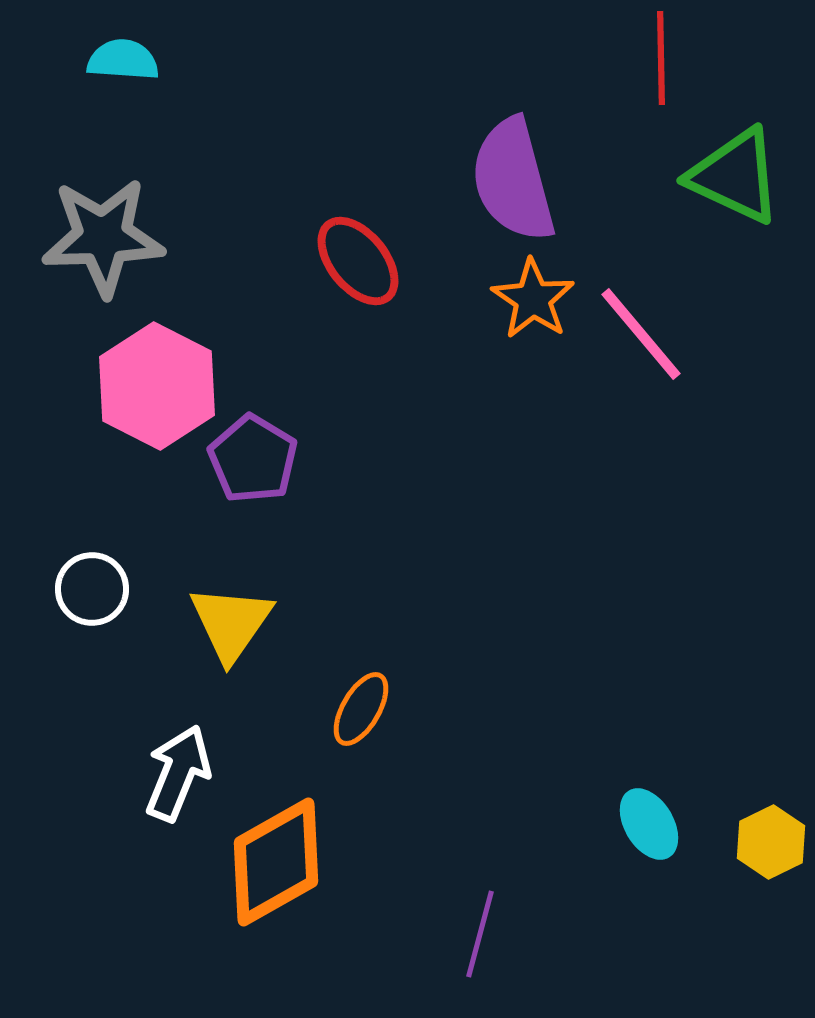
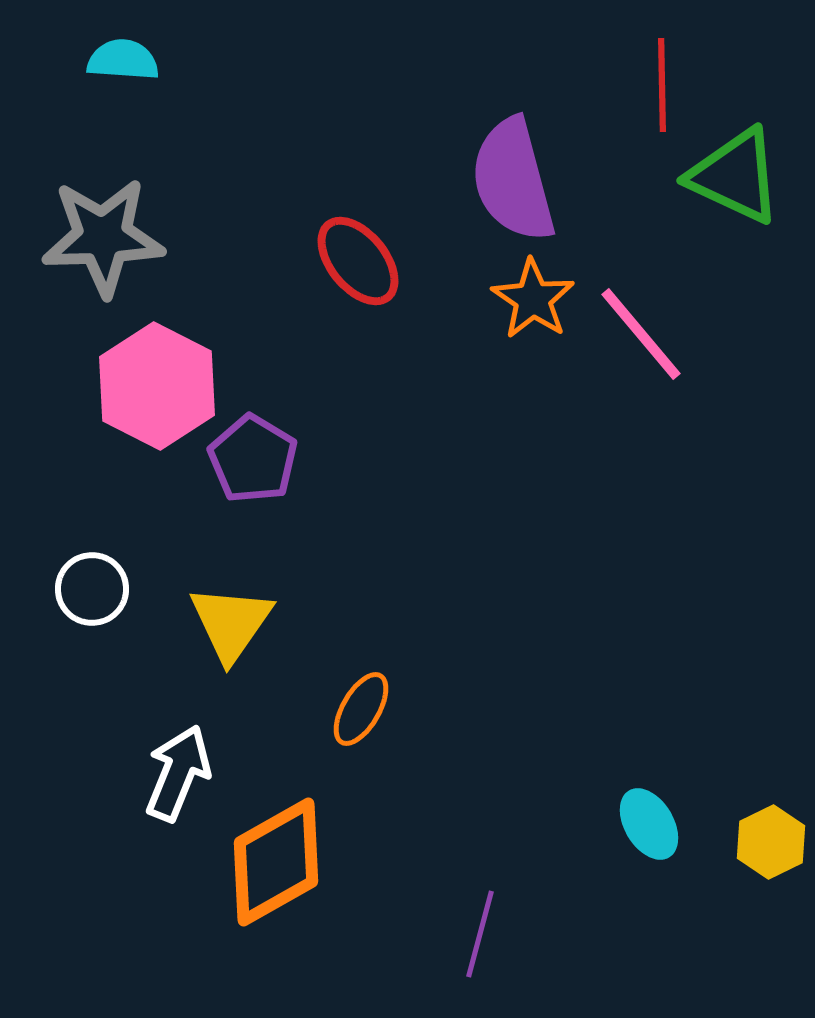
red line: moved 1 px right, 27 px down
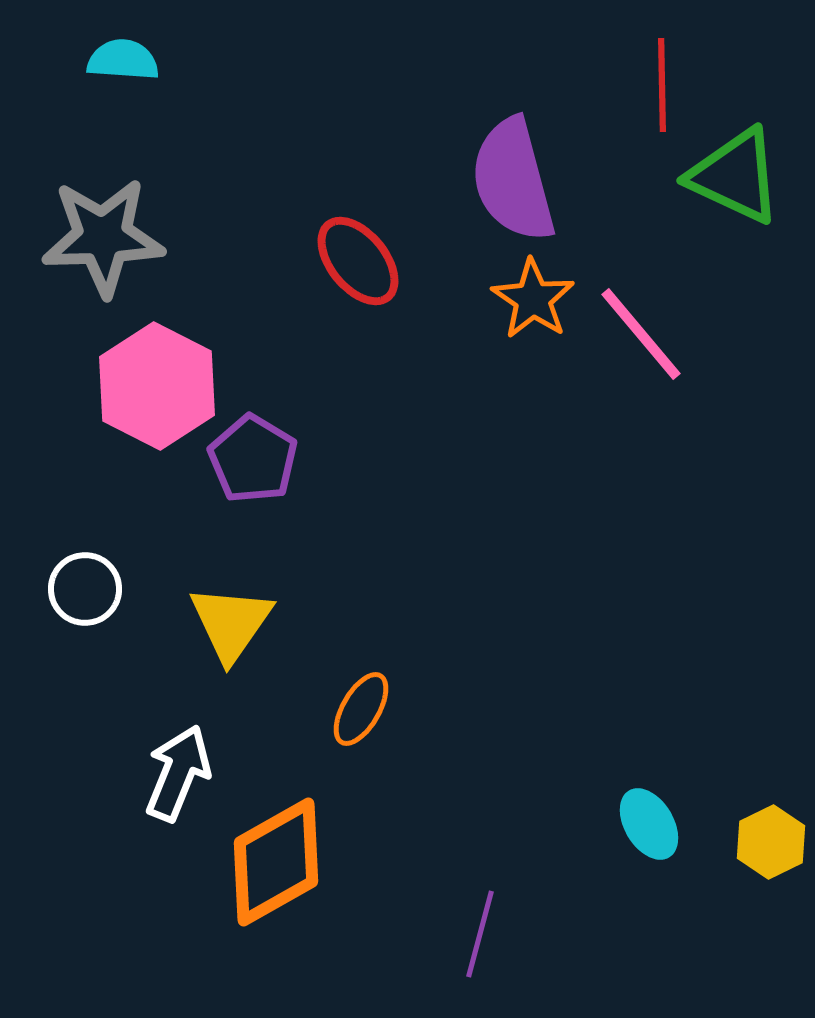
white circle: moved 7 px left
